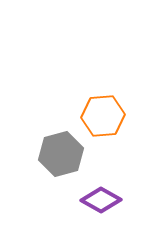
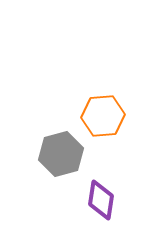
purple diamond: rotated 69 degrees clockwise
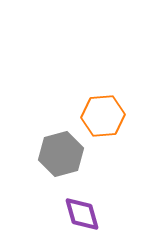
purple diamond: moved 19 px left, 14 px down; rotated 24 degrees counterclockwise
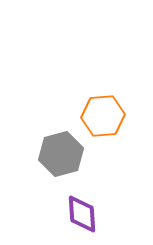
purple diamond: rotated 12 degrees clockwise
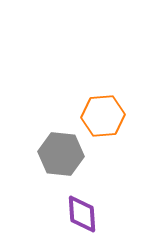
gray hexagon: rotated 21 degrees clockwise
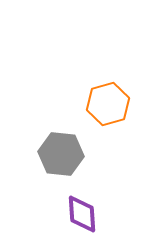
orange hexagon: moved 5 px right, 12 px up; rotated 12 degrees counterclockwise
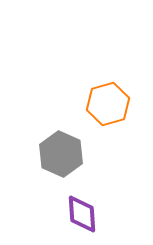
gray hexagon: rotated 18 degrees clockwise
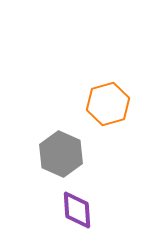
purple diamond: moved 5 px left, 4 px up
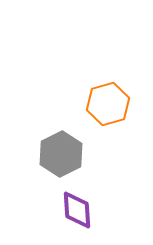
gray hexagon: rotated 9 degrees clockwise
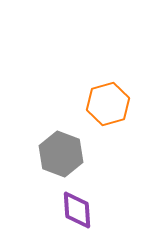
gray hexagon: rotated 12 degrees counterclockwise
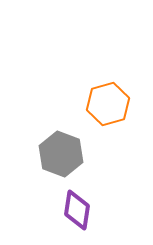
purple diamond: rotated 12 degrees clockwise
